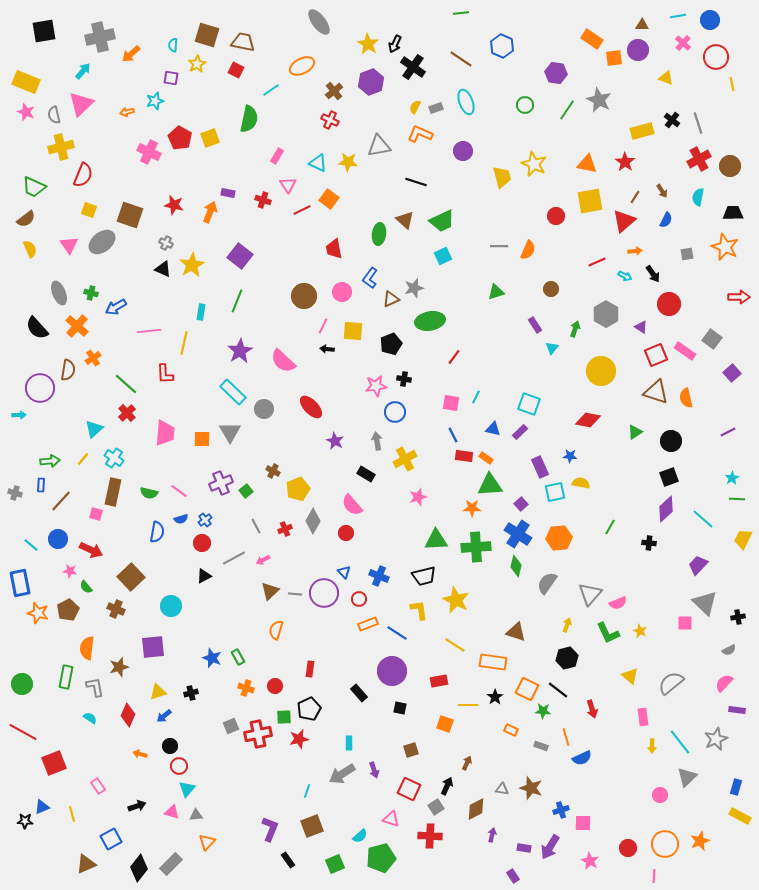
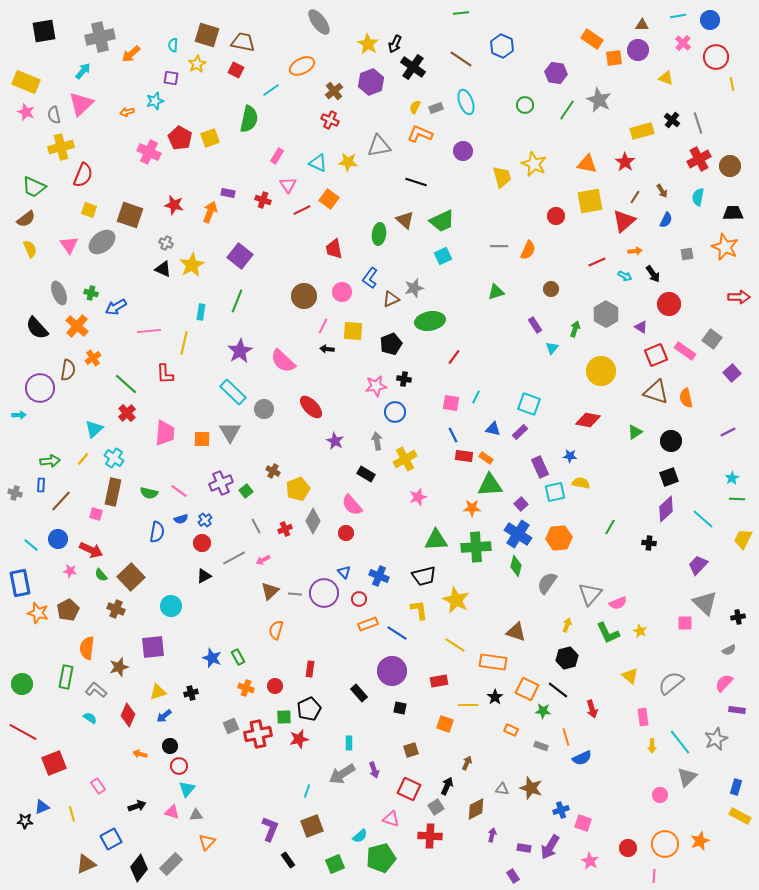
green semicircle at (86, 587): moved 15 px right, 12 px up
gray L-shape at (95, 687): moved 1 px right, 3 px down; rotated 40 degrees counterclockwise
pink square at (583, 823): rotated 18 degrees clockwise
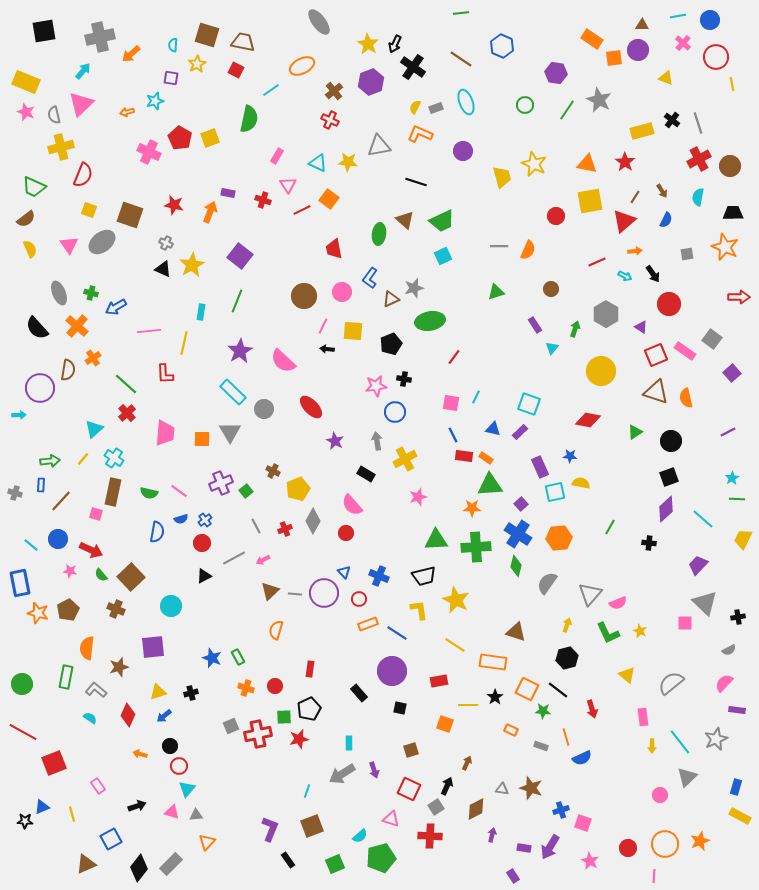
yellow triangle at (630, 676): moved 3 px left, 1 px up
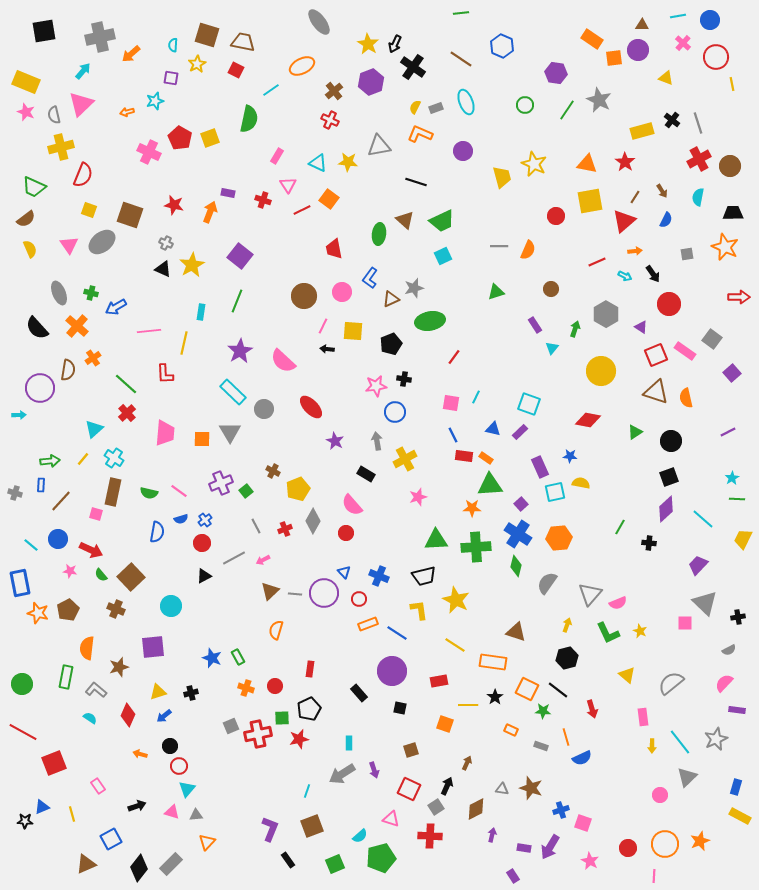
green line at (610, 527): moved 10 px right
green square at (284, 717): moved 2 px left, 1 px down
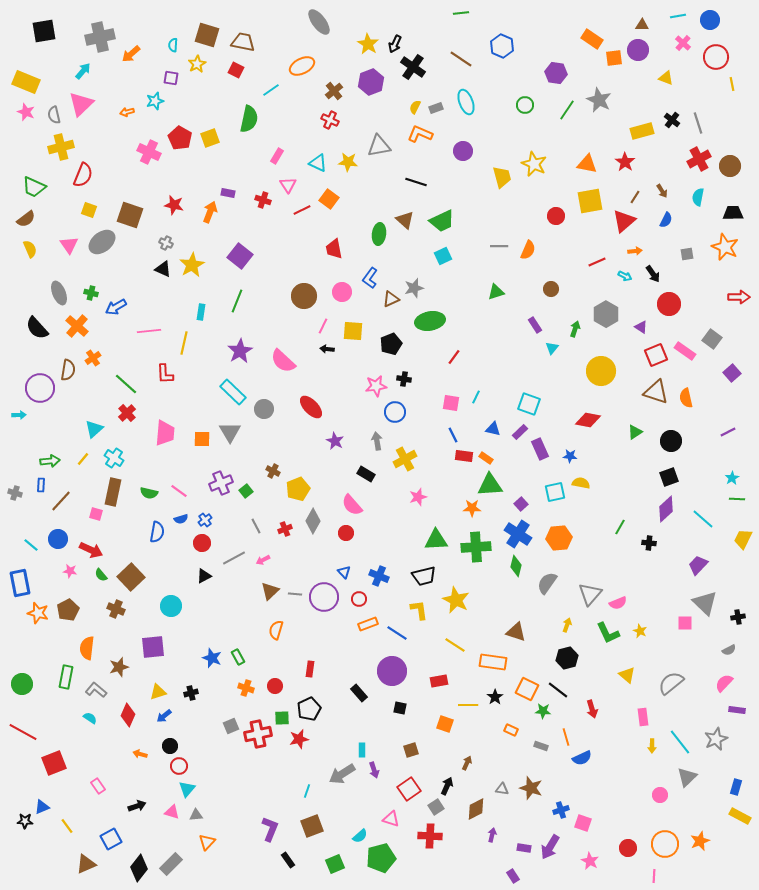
purple rectangle at (540, 467): moved 18 px up
purple circle at (324, 593): moved 4 px down
cyan rectangle at (349, 743): moved 13 px right, 7 px down
red square at (409, 789): rotated 30 degrees clockwise
yellow line at (72, 814): moved 5 px left, 12 px down; rotated 21 degrees counterclockwise
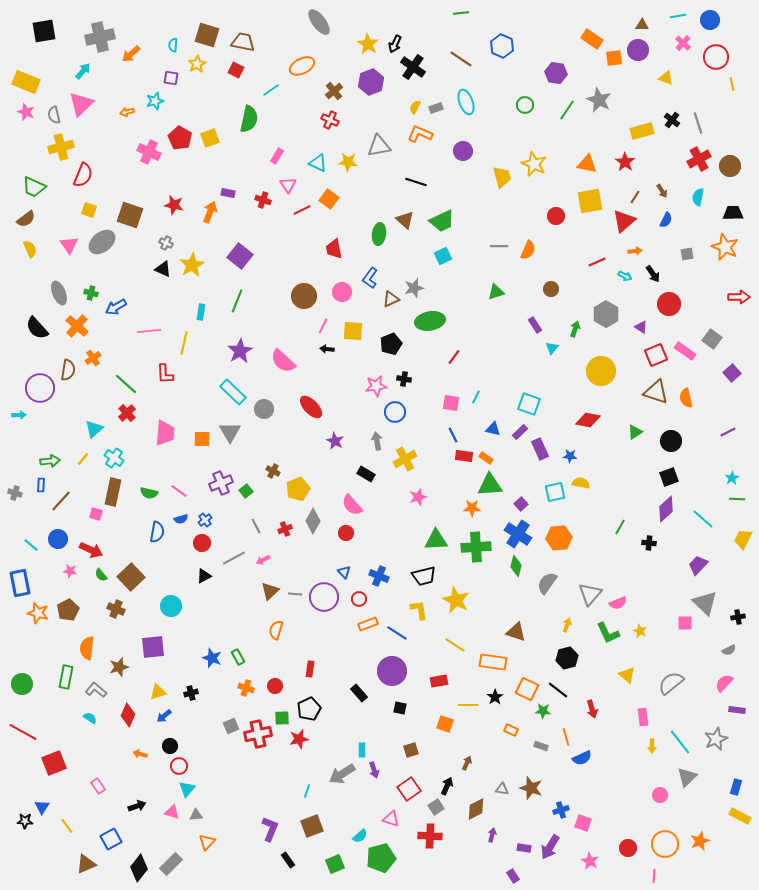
blue triangle at (42, 807): rotated 35 degrees counterclockwise
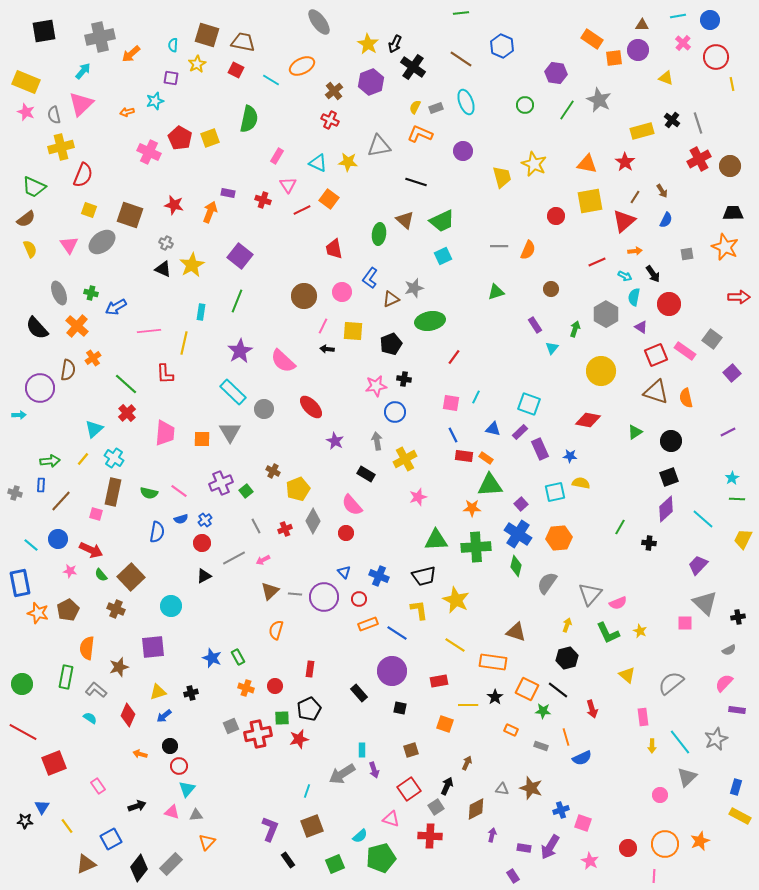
cyan line at (271, 90): moved 10 px up; rotated 66 degrees clockwise
cyan semicircle at (698, 197): moved 64 px left, 100 px down
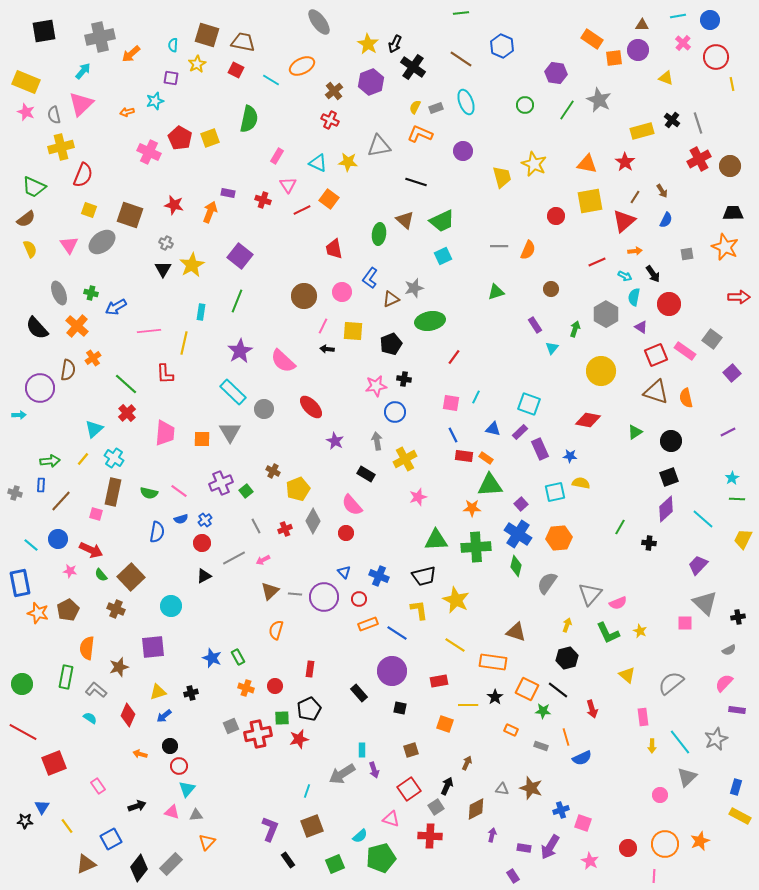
black triangle at (163, 269): rotated 36 degrees clockwise
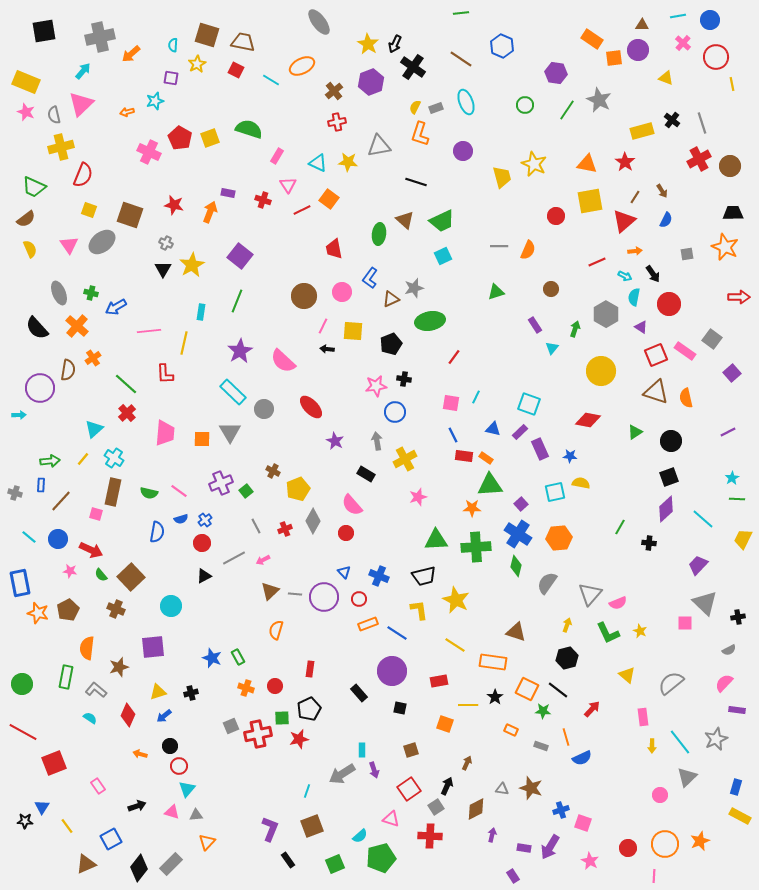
green semicircle at (249, 119): moved 10 px down; rotated 84 degrees counterclockwise
red cross at (330, 120): moved 7 px right, 2 px down; rotated 36 degrees counterclockwise
gray line at (698, 123): moved 4 px right
orange L-shape at (420, 134): rotated 95 degrees counterclockwise
cyan line at (31, 545): moved 2 px left, 8 px up
red arrow at (592, 709): rotated 120 degrees counterclockwise
